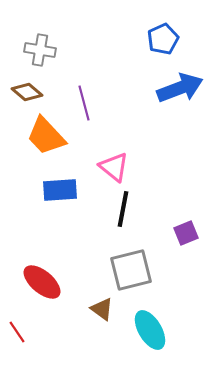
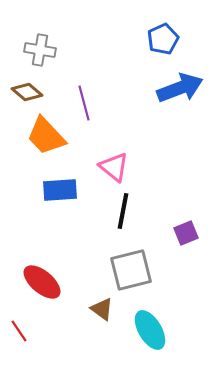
black line: moved 2 px down
red line: moved 2 px right, 1 px up
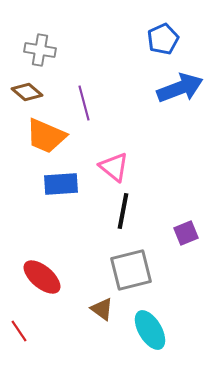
orange trapezoid: rotated 24 degrees counterclockwise
blue rectangle: moved 1 px right, 6 px up
red ellipse: moved 5 px up
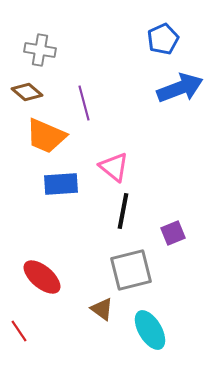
purple square: moved 13 px left
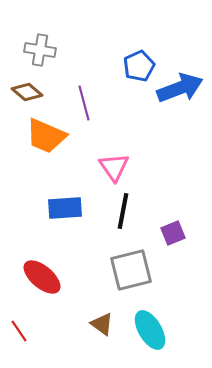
blue pentagon: moved 24 px left, 27 px down
pink triangle: rotated 16 degrees clockwise
blue rectangle: moved 4 px right, 24 px down
brown triangle: moved 15 px down
